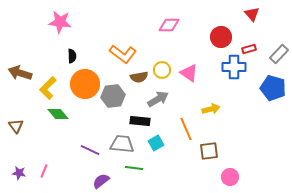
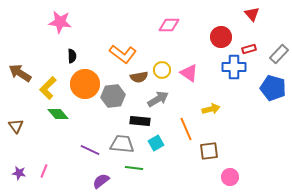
brown arrow: rotated 15 degrees clockwise
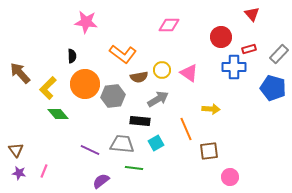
pink star: moved 26 px right
brown arrow: rotated 15 degrees clockwise
yellow arrow: rotated 18 degrees clockwise
brown triangle: moved 24 px down
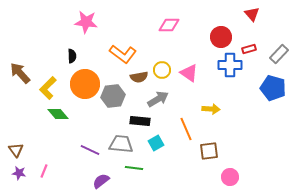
blue cross: moved 4 px left, 2 px up
gray trapezoid: moved 1 px left
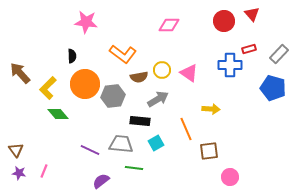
red circle: moved 3 px right, 16 px up
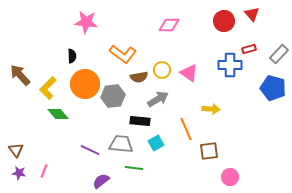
brown arrow: moved 2 px down
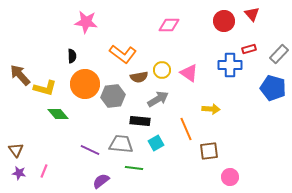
yellow L-shape: moved 3 px left; rotated 120 degrees counterclockwise
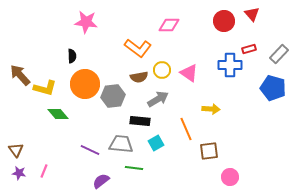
orange L-shape: moved 15 px right, 6 px up
